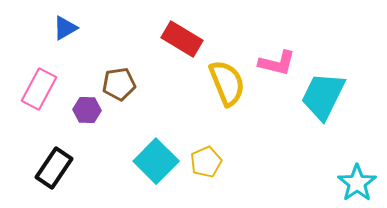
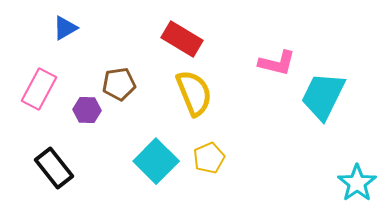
yellow semicircle: moved 33 px left, 10 px down
yellow pentagon: moved 3 px right, 4 px up
black rectangle: rotated 72 degrees counterclockwise
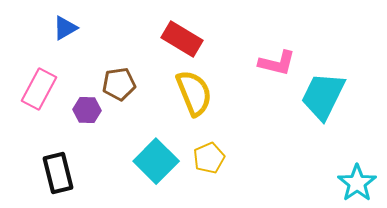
black rectangle: moved 4 px right, 5 px down; rotated 24 degrees clockwise
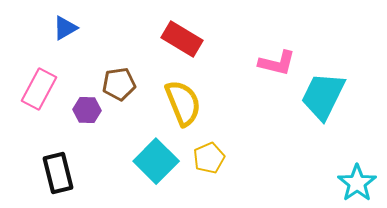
yellow semicircle: moved 11 px left, 10 px down
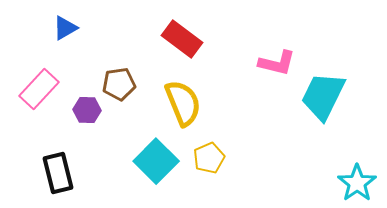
red rectangle: rotated 6 degrees clockwise
pink rectangle: rotated 15 degrees clockwise
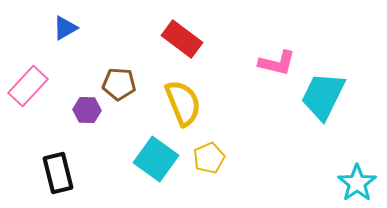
brown pentagon: rotated 12 degrees clockwise
pink rectangle: moved 11 px left, 3 px up
cyan square: moved 2 px up; rotated 9 degrees counterclockwise
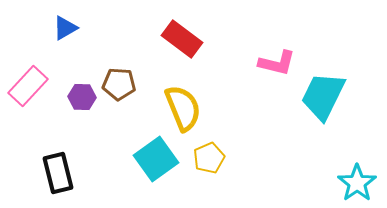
yellow semicircle: moved 5 px down
purple hexagon: moved 5 px left, 13 px up
cyan square: rotated 18 degrees clockwise
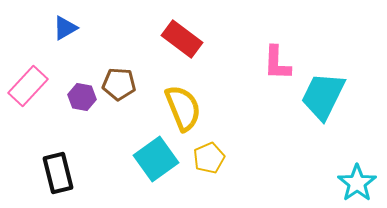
pink L-shape: rotated 78 degrees clockwise
purple hexagon: rotated 8 degrees clockwise
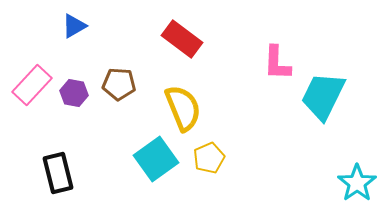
blue triangle: moved 9 px right, 2 px up
pink rectangle: moved 4 px right, 1 px up
purple hexagon: moved 8 px left, 4 px up
